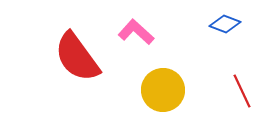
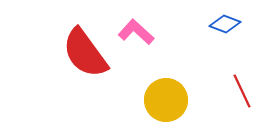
red semicircle: moved 8 px right, 4 px up
yellow circle: moved 3 px right, 10 px down
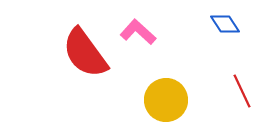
blue diamond: rotated 36 degrees clockwise
pink L-shape: moved 2 px right
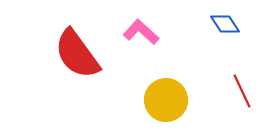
pink L-shape: moved 3 px right
red semicircle: moved 8 px left, 1 px down
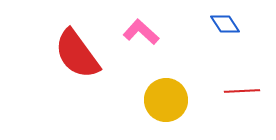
red line: rotated 68 degrees counterclockwise
